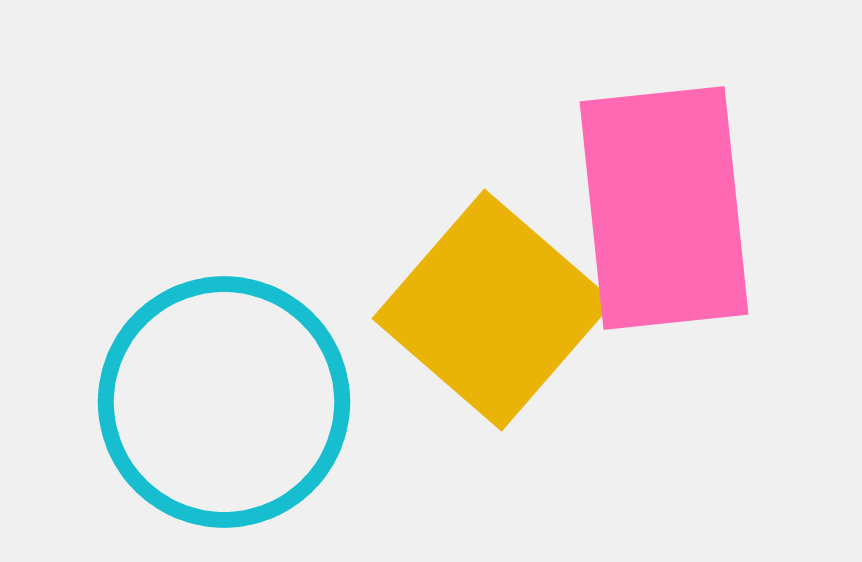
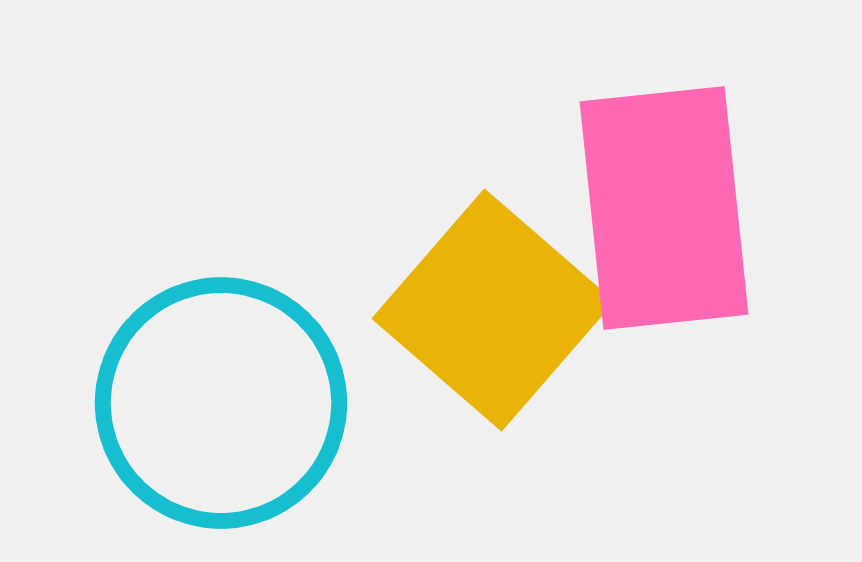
cyan circle: moved 3 px left, 1 px down
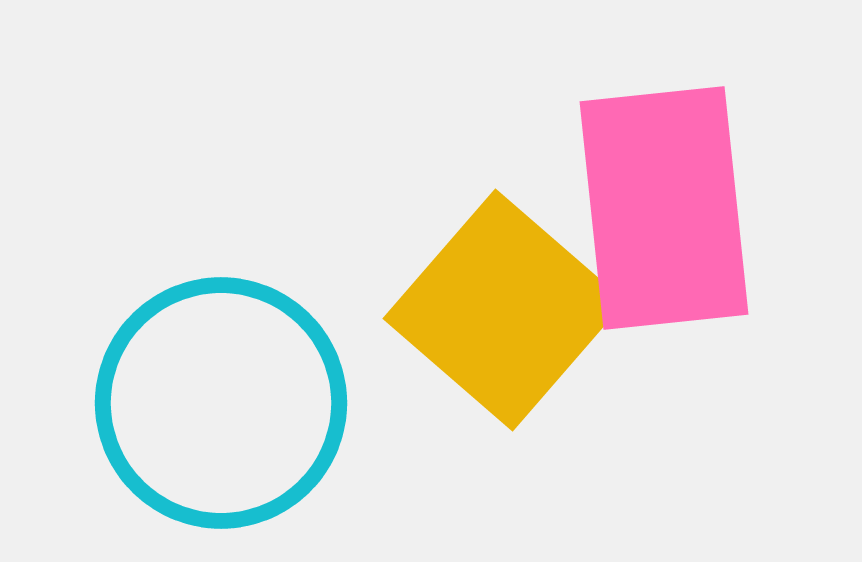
yellow square: moved 11 px right
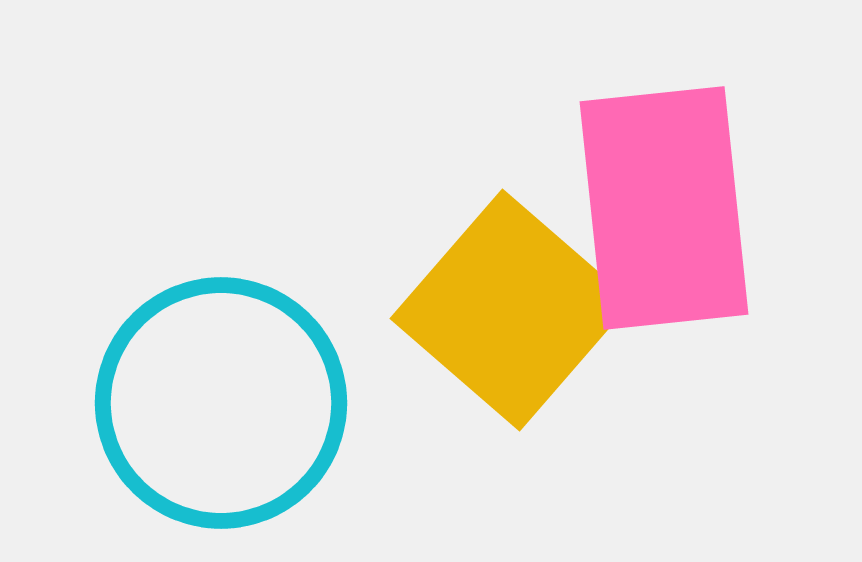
yellow square: moved 7 px right
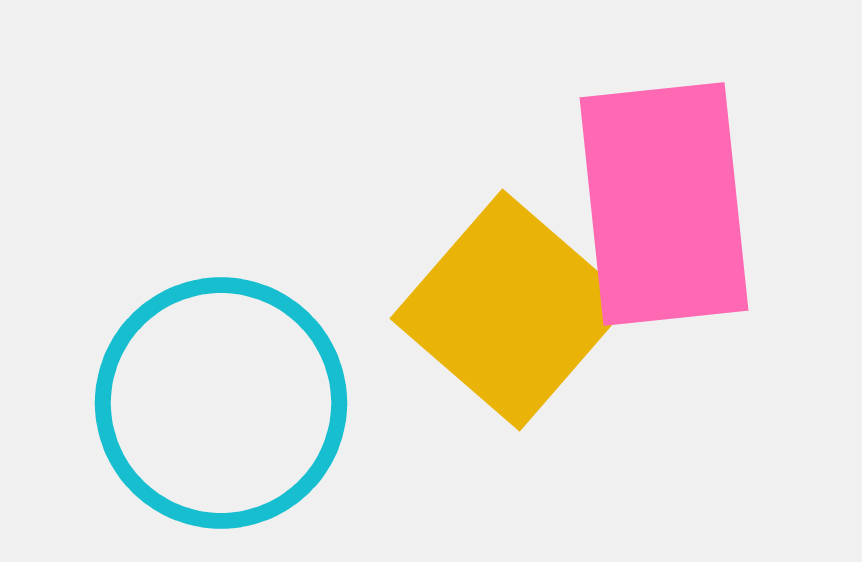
pink rectangle: moved 4 px up
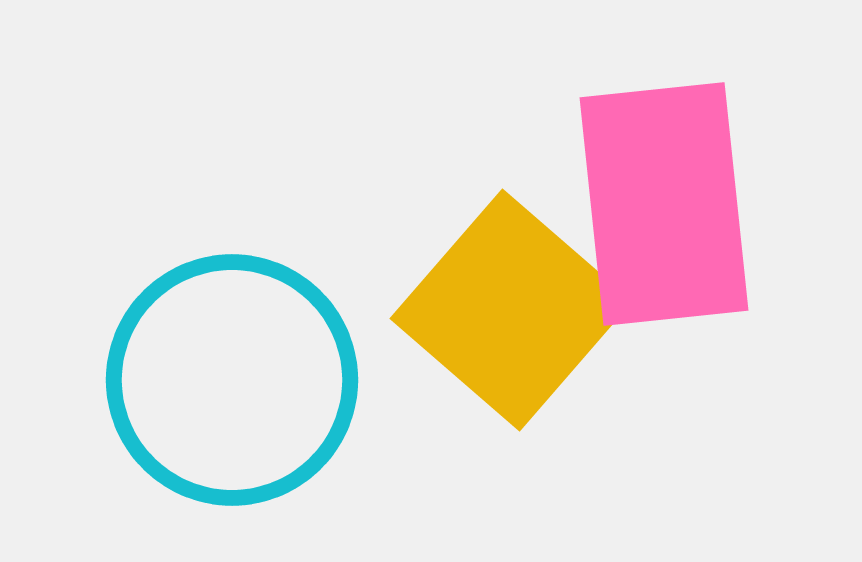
cyan circle: moved 11 px right, 23 px up
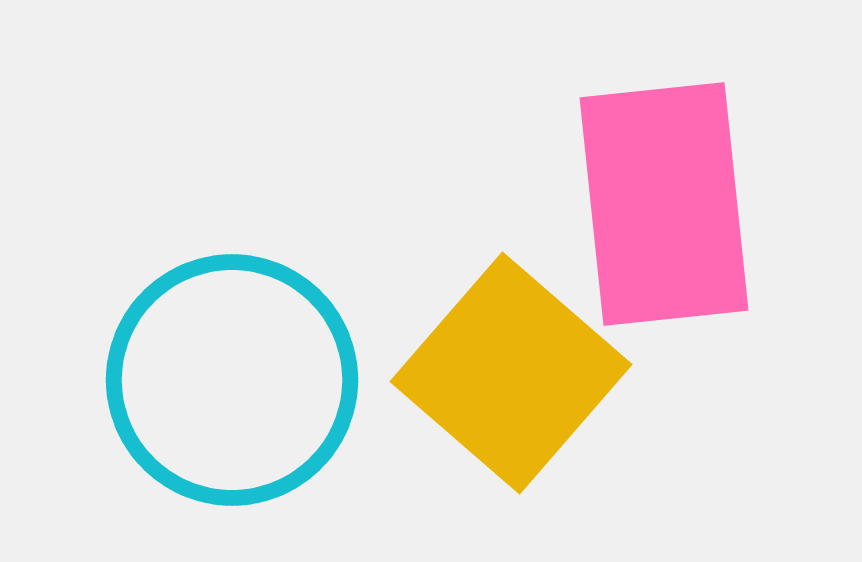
yellow square: moved 63 px down
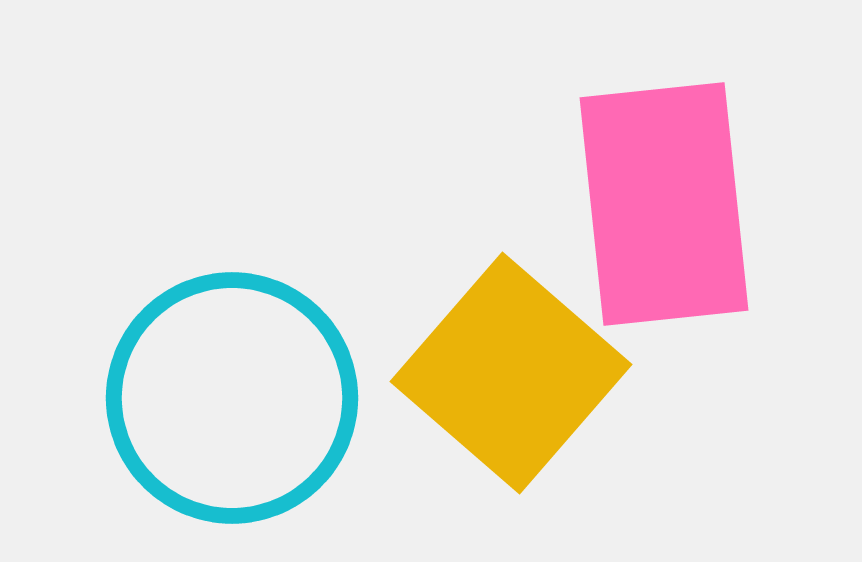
cyan circle: moved 18 px down
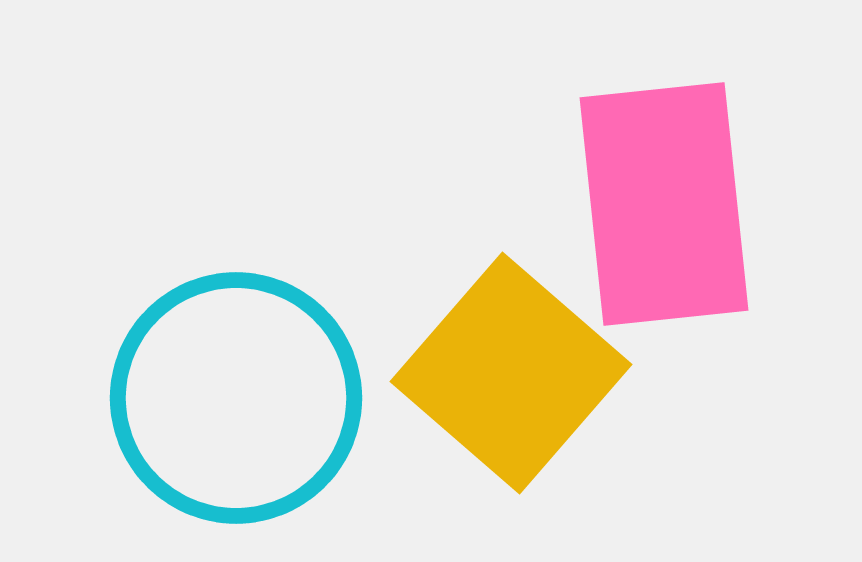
cyan circle: moved 4 px right
